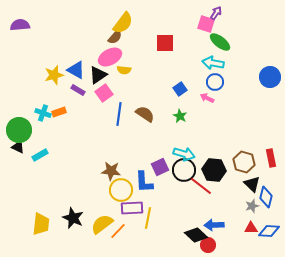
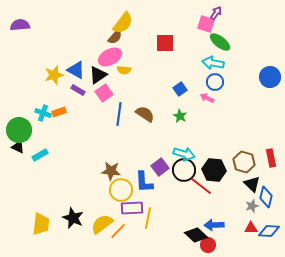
purple square at (160, 167): rotated 12 degrees counterclockwise
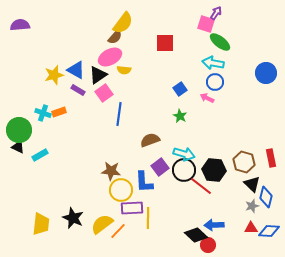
blue circle at (270, 77): moved 4 px left, 4 px up
brown semicircle at (145, 114): moved 5 px right, 26 px down; rotated 54 degrees counterclockwise
yellow line at (148, 218): rotated 10 degrees counterclockwise
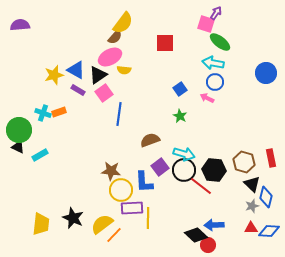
orange line at (118, 231): moved 4 px left, 4 px down
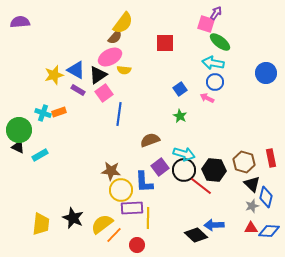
purple semicircle at (20, 25): moved 3 px up
red circle at (208, 245): moved 71 px left
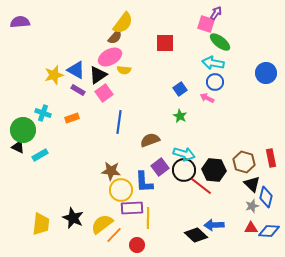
orange rectangle at (59, 112): moved 13 px right, 6 px down
blue line at (119, 114): moved 8 px down
green circle at (19, 130): moved 4 px right
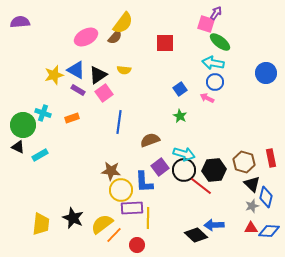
pink ellipse at (110, 57): moved 24 px left, 20 px up
green circle at (23, 130): moved 5 px up
black hexagon at (214, 170): rotated 10 degrees counterclockwise
